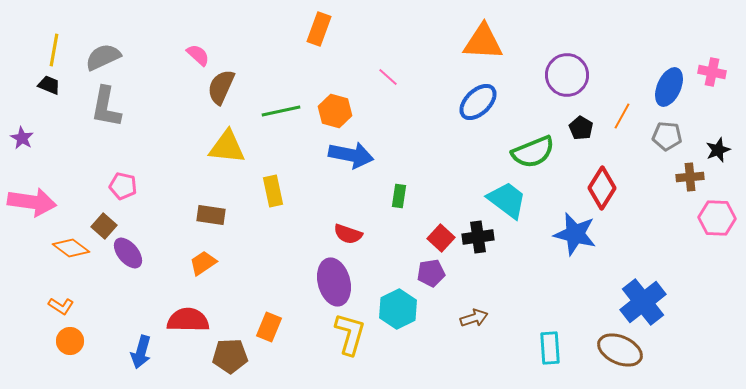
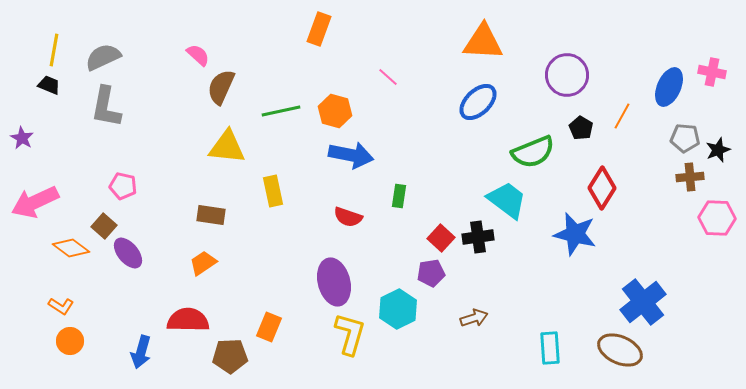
gray pentagon at (667, 136): moved 18 px right, 2 px down
pink arrow at (32, 202): moved 3 px right; rotated 147 degrees clockwise
red semicircle at (348, 234): moved 17 px up
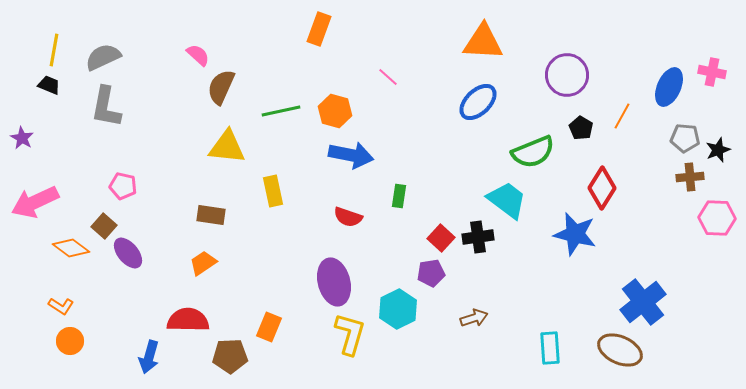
blue arrow at (141, 352): moved 8 px right, 5 px down
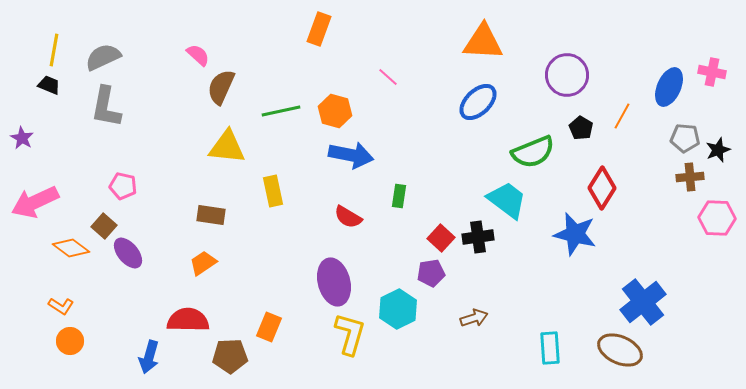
red semicircle at (348, 217): rotated 12 degrees clockwise
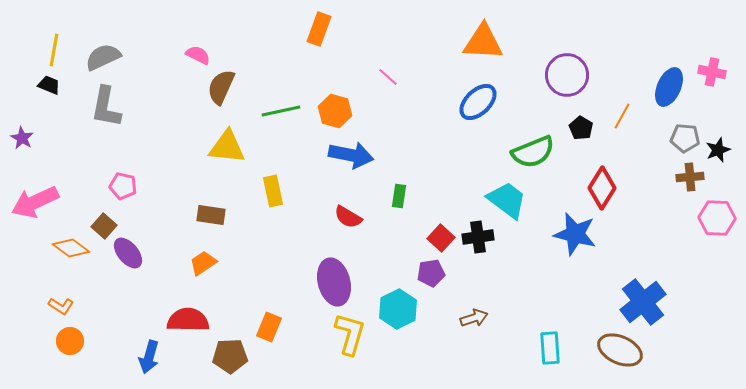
pink semicircle at (198, 55): rotated 15 degrees counterclockwise
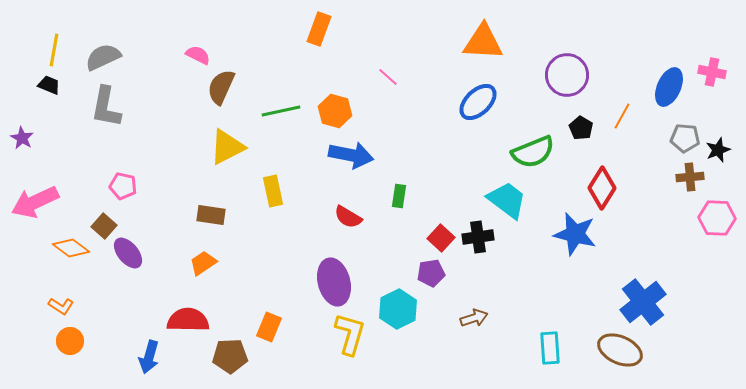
yellow triangle at (227, 147): rotated 33 degrees counterclockwise
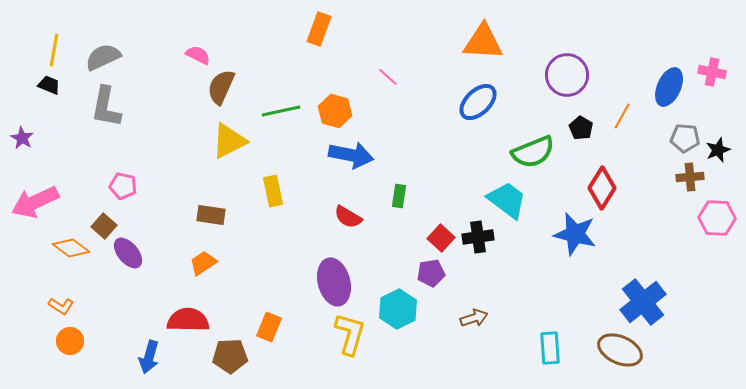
yellow triangle at (227, 147): moved 2 px right, 6 px up
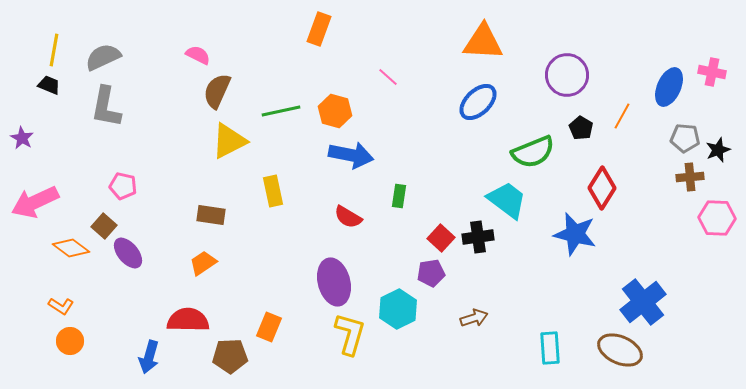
brown semicircle at (221, 87): moved 4 px left, 4 px down
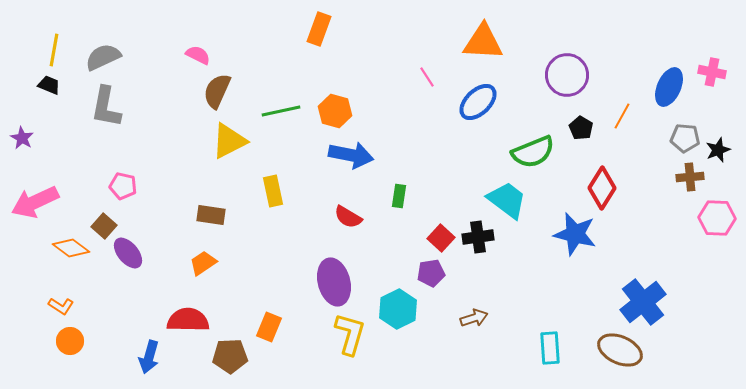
pink line at (388, 77): moved 39 px right; rotated 15 degrees clockwise
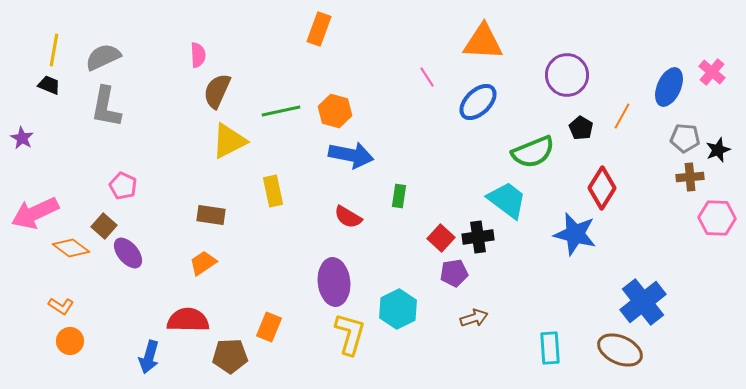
pink semicircle at (198, 55): rotated 60 degrees clockwise
pink cross at (712, 72): rotated 28 degrees clockwise
pink pentagon at (123, 186): rotated 12 degrees clockwise
pink arrow at (35, 202): moved 11 px down
purple pentagon at (431, 273): moved 23 px right
purple ellipse at (334, 282): rotated 9 degrees clockwise
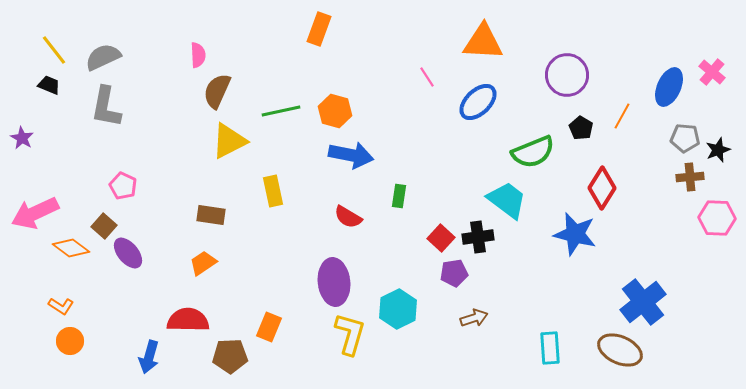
yellow line at (54, 50): rotated 48 degrees counterclockwise
